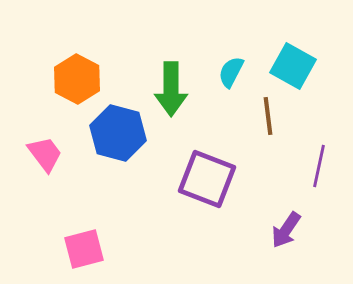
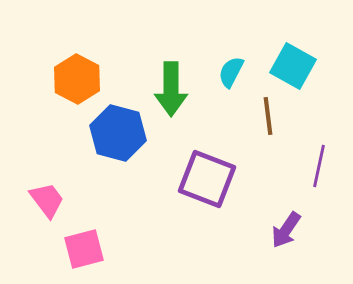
pink trapezoid: moved 2 px right, 46 px down
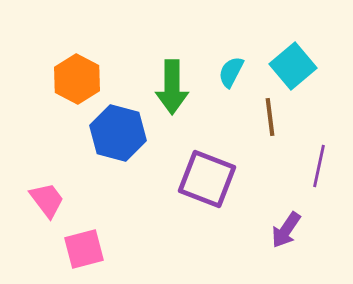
cyan square: rotated 21 degrees clockwise
green arrow: moved 1 px right, 2 px up
brown line: moved 2 px right, 1 px down
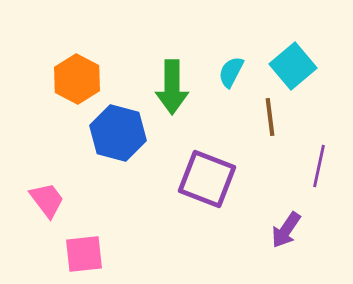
pink square: moved 5 px down; rotated 9 degrees clockwise
